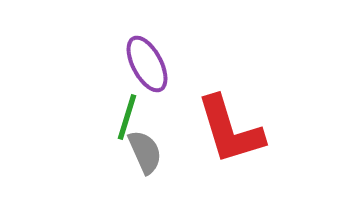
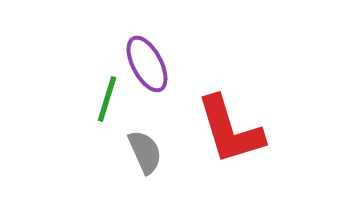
green line: moved 20 px left, 18 px up
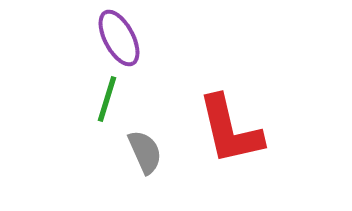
purple ellipse: moved 28 px left, 26 px up
red L-shape: rotated 4 degrees clockwise
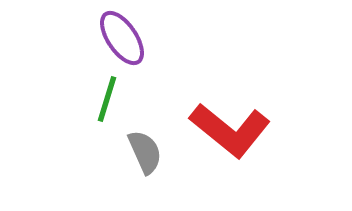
purple ellipse: moved 3 px right; rotated 6 degrees counterclockwise
red L-shape: rotated 38 degrees counterclockwise
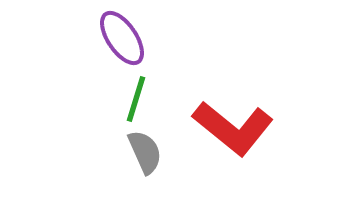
green line: moved 29 px right
red L-shape: moved 3 px right, 2 px up
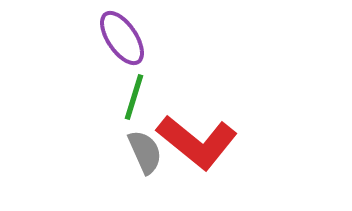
green line: moved 2 px left, 2 px up
red L-shape: moved 36 px left, 14 px down
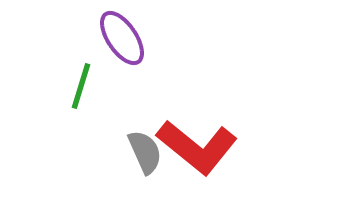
green line: moved 53 px left, 11 px up
red L-shape: moved 5 px down
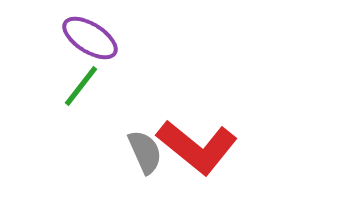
purple ellipse: moved 32 px left; rotated 24 degrees counterclockwise
green line: rotated 21 degrees clockwise
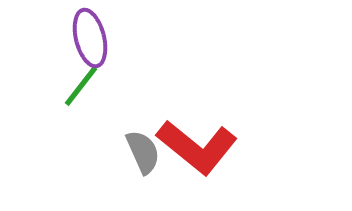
purple ellipse: rotated 44 degrees clockwise
gray semicircle: moved 2 px left
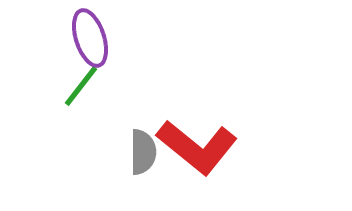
purple ellipse: rotated 4 degrees counterclockwise
gray semicircle: rotated 24 degrees clockwise
